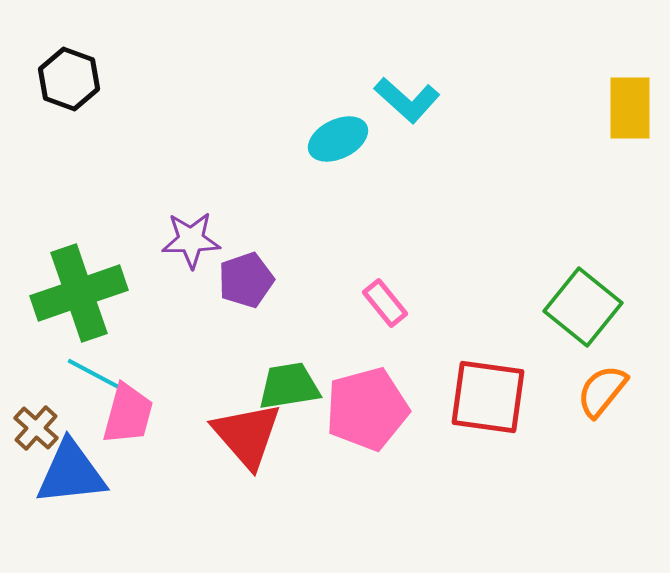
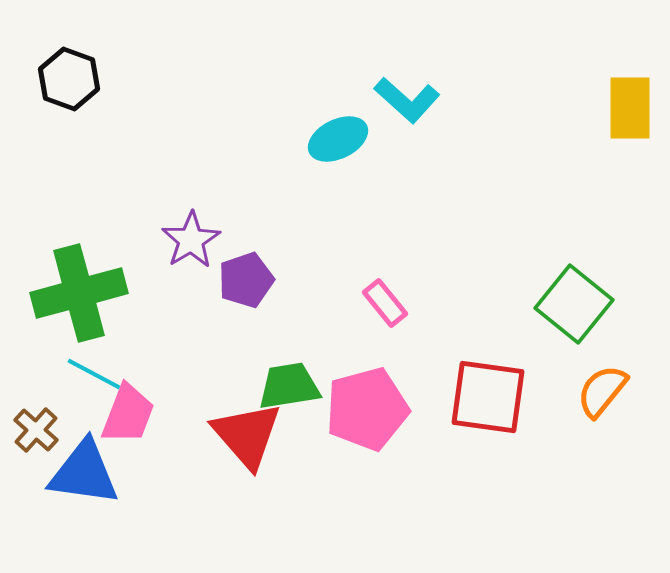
purple star: rotated 30 degrees counterclockwise
green cross: rotated 4 degrees clockwise
green square: moved 9 px left, 3 px up
pink trapezoid: rotated 6 degrees clockwise
brown cross: moved 2 px down
blue triangle: moved 13 px right; rotated 14 degrees clockwise
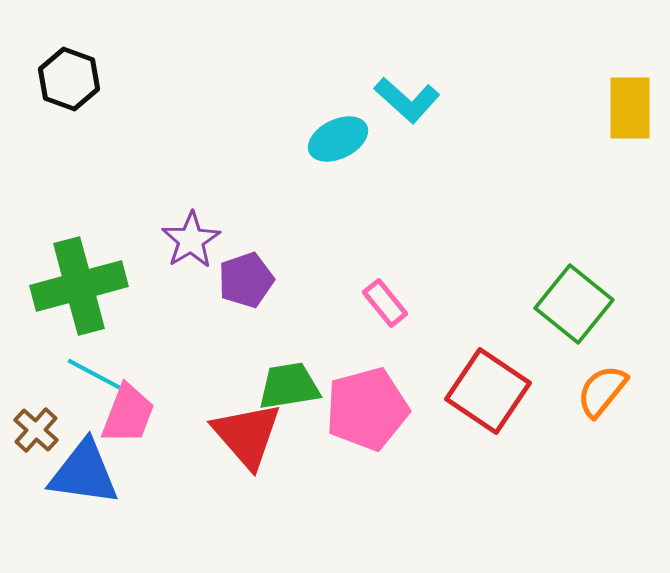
green cross: moved 7 px up
red square: moved 6 px up; rotated 26 degrees clockwise
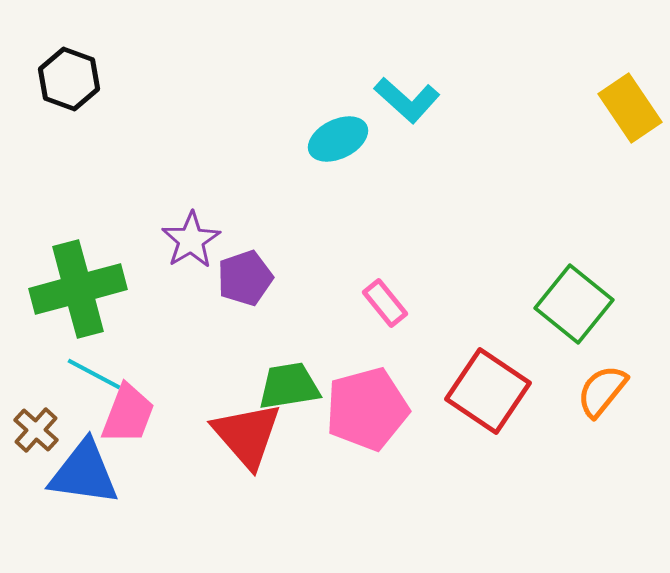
yellow rectangle: rotated 34 degrees counterclockwise
purple pentagon: moved 1 px left, 2 px up
green cross: moved 1 px left, 3 px down
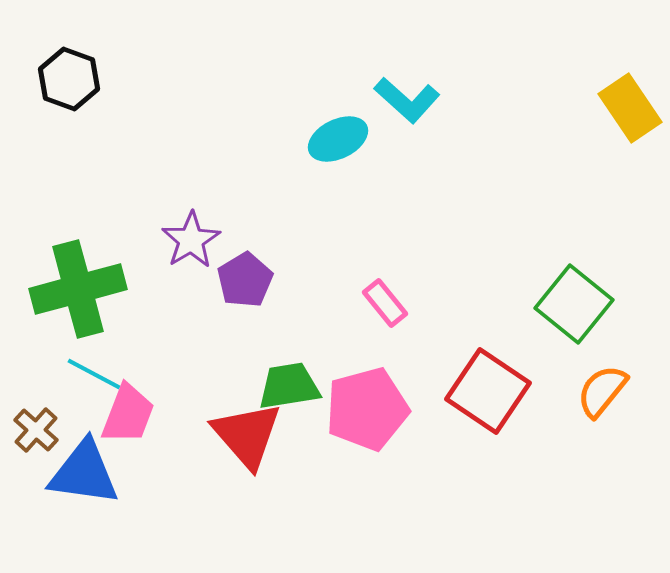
purple pentagon: moved 2 px down; rotated 12 degrees counterclockwise
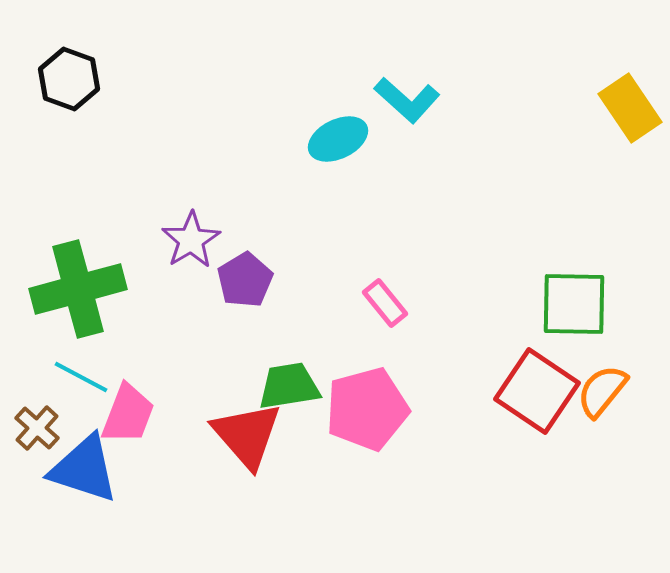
green square: rotated 38 degrees counterclockwise
cyan line: moved 13 px left, 3 px down
red square: moved 49 px right
brown cross: moved 1 px right, 2 px up
blue triangle: moved 4 px up; rotated 10 degrees clockwise
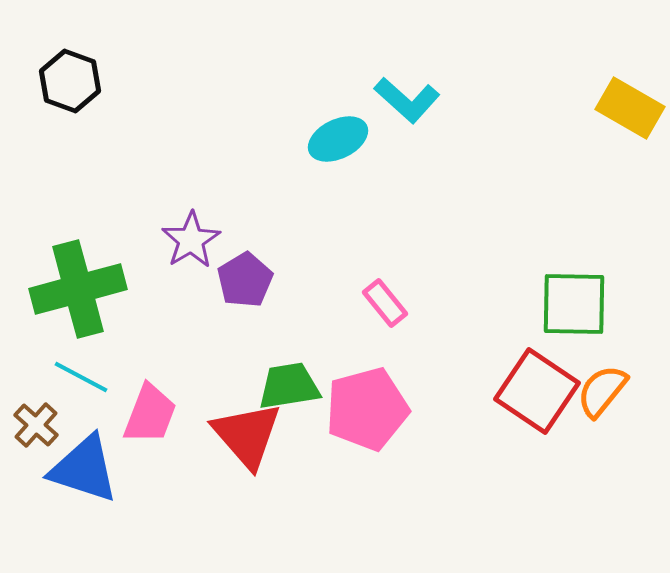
black hexagon: moved 1 px right, 2 px down
yellow rectangle: rotated 26 degrees counterclockwise
pink trapezoid: moved 22 px right
brown cross: moved 1 px left, 3 px up
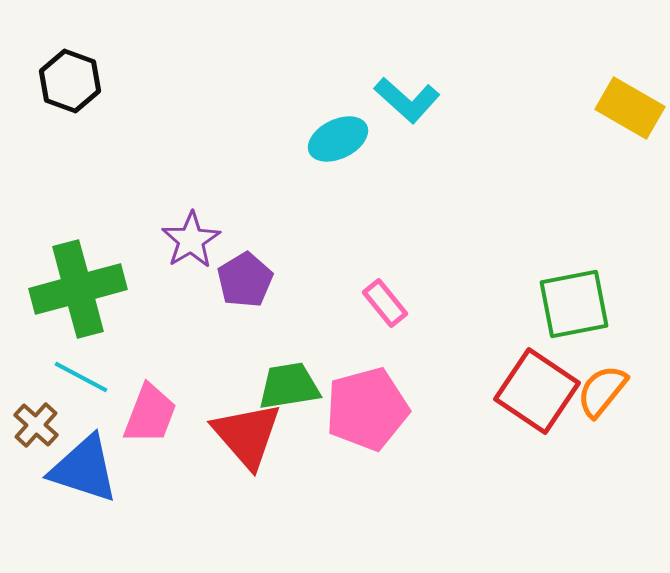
green square: rotated 12 degrees counterclockwise
